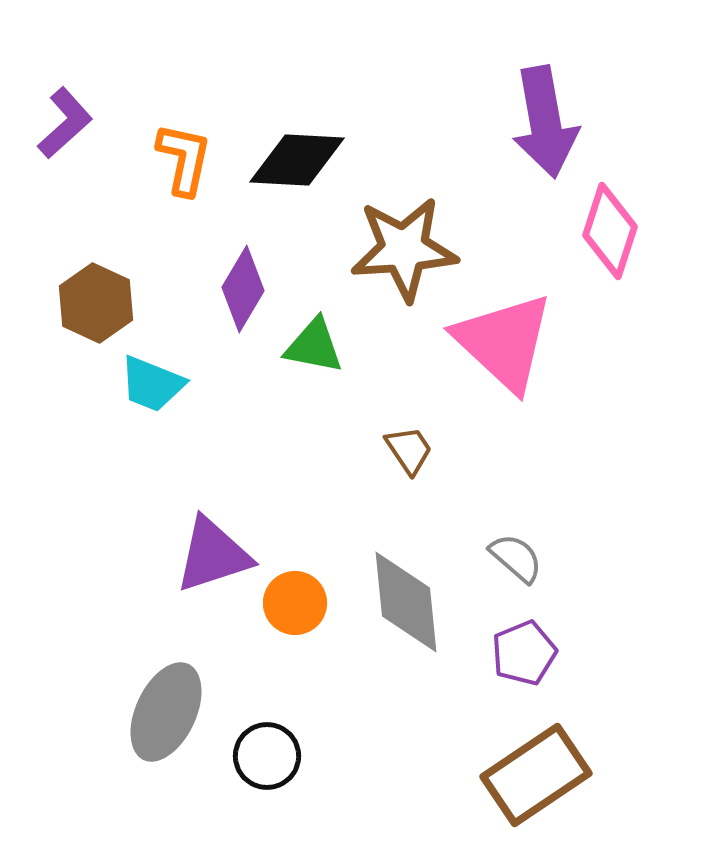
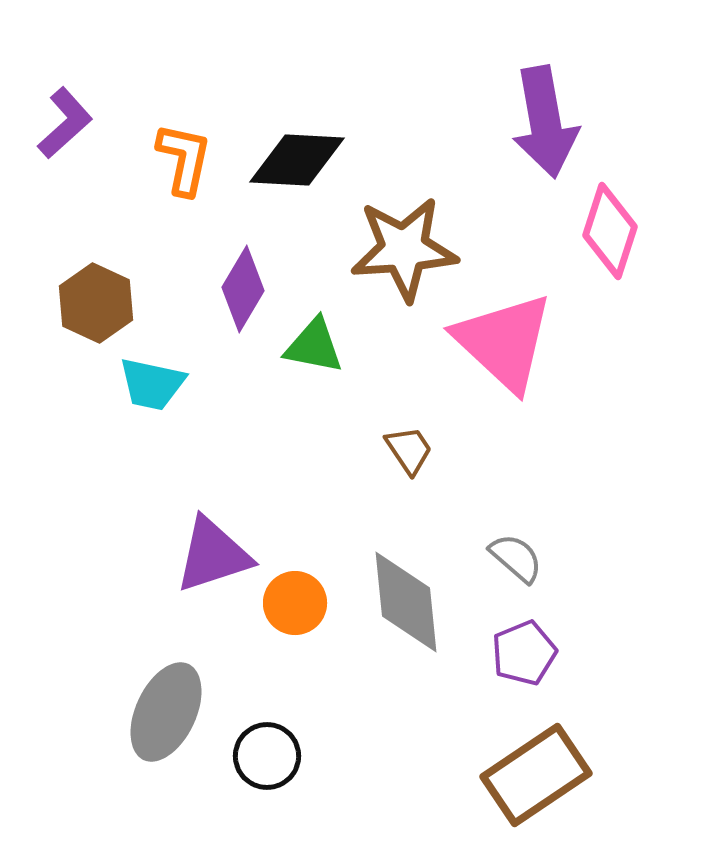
cyan trapezoid: rotated 10 degrees counterclockwise
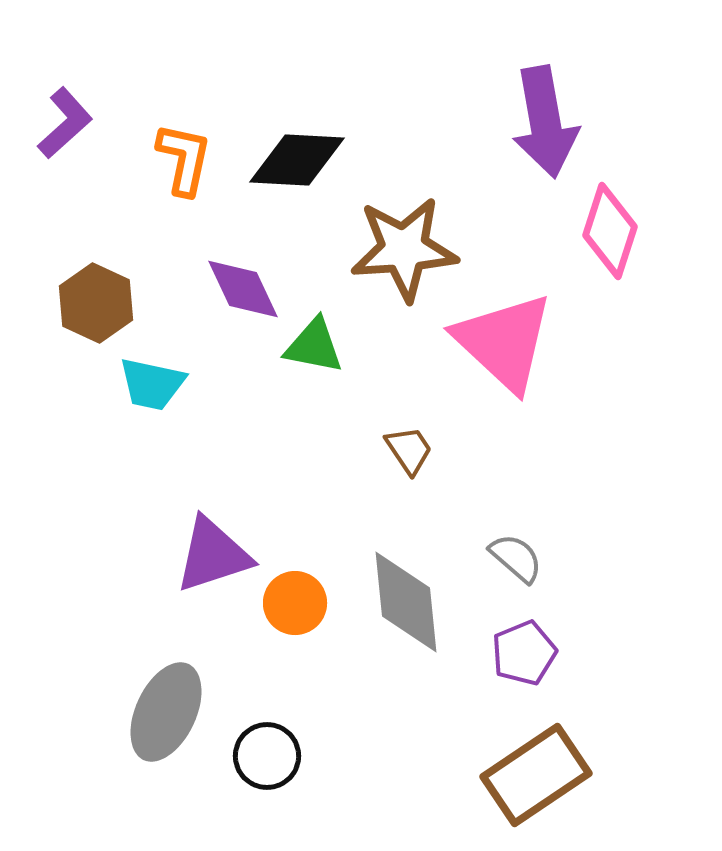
purple diamond: rotated 56 degrees counterclockwise
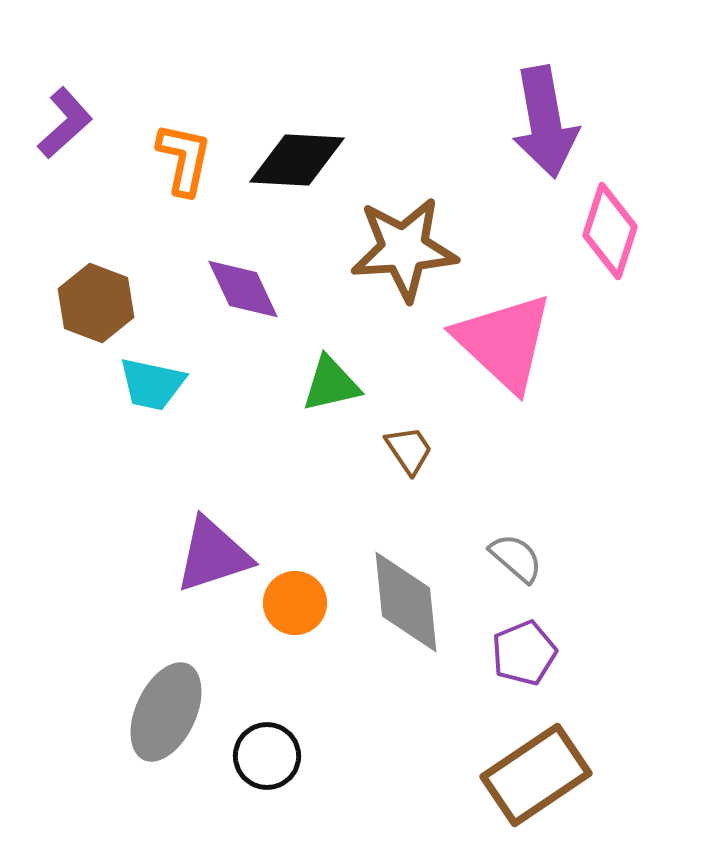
brown hexagon: rotated 4 degrees counterclockwise
green triangle: moved 17 px right, 38 px down; rotated 24 degrees counterclockwise
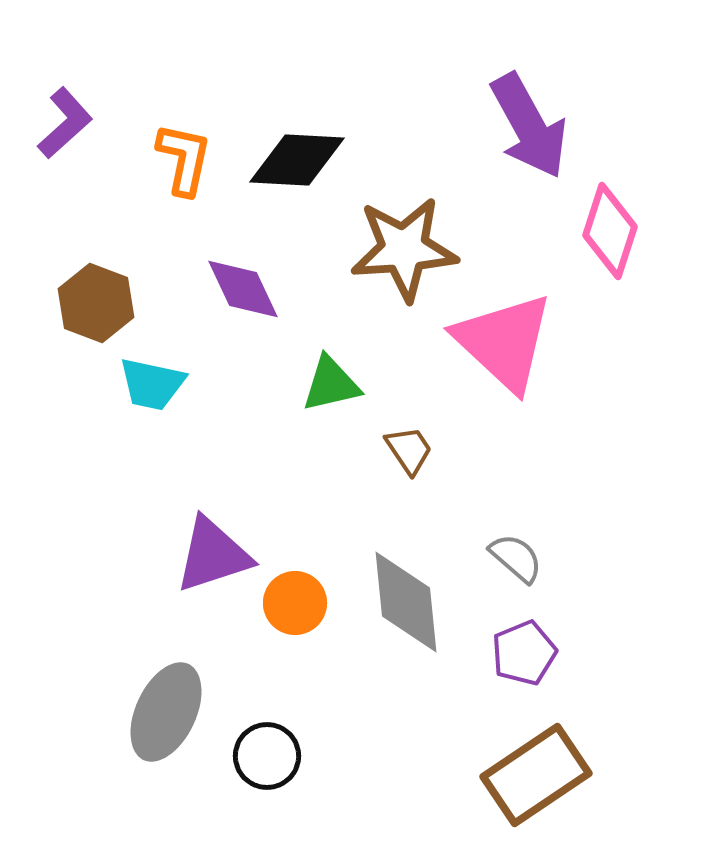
purple arrow: moved 16 px left, 4 px down; rotated 19 degrees counterclockwise
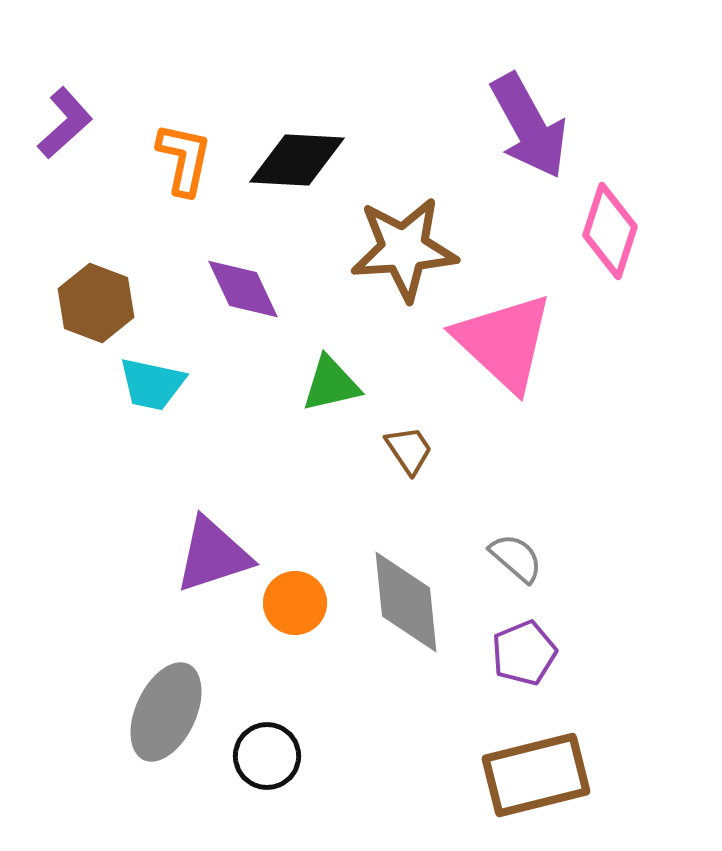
brown rectangle: rotated 20 degrees clockwise
